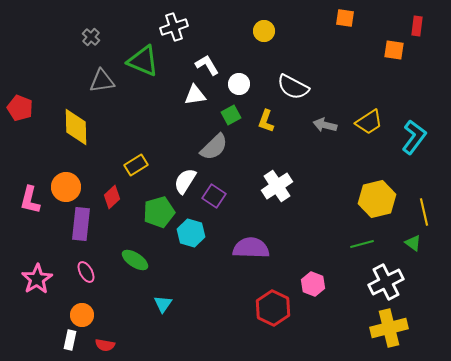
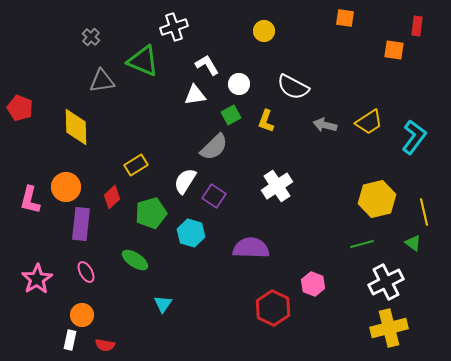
green pentagon at (159, 212): moved 8 px left, 1 px down
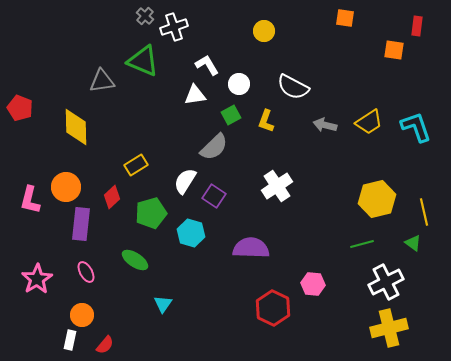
gray cross at (91, 37): moved 54 px right, 21 px up
cyan L-shape at (414, 137): moved 2 px right, 10 px up; rotated 56 degrees counterclockwise
pink hexagon at (313, 284): rotated 15 degrees counterclockwise
red semicircle at (105, 345): rotated 60 degrees counterclockwise
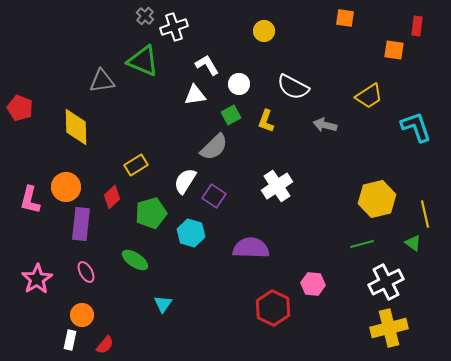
yellow trapezoid at (369, 122): moved 26 px up
yellow line at (424, 212): moved 1 px right, 2 px down
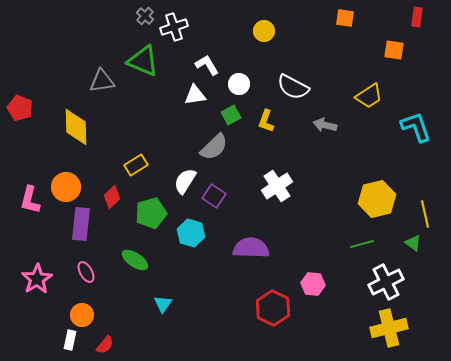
red rectangle at (417, 26): moved 9 px up
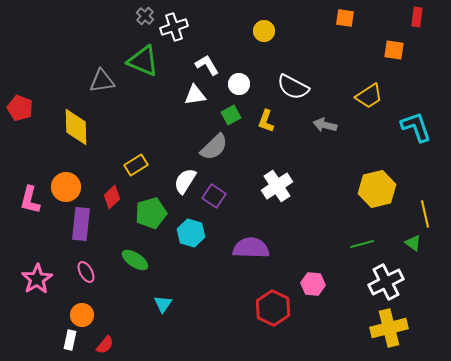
yellow hexagon at (377, 199): moved 10 px up
